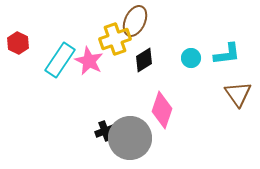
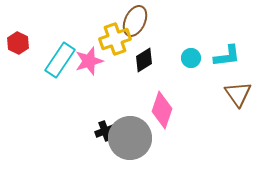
cyan L-shape: moved 2 px down
pink star: rotated 28 degrees clockwise
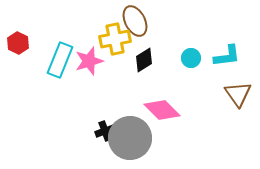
brown ellipse: rotated 52 degrees counterclockwise
yellow cross: rotated 8 degrees clockwise
cyan rectangle: rotated 12 degrees counterclockwise
pink diamond: rotated 63 degrees counterclockwise
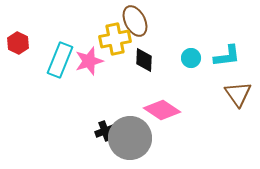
black diamond: rotated 55 degrees counterclockwise
pink diamond: rotated 12 degrees counterclockwise
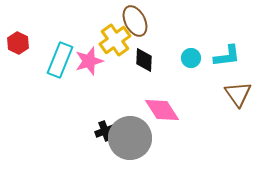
yellow cross: moved 1 px down; rotated 24 degrees counterclockwise
pink diamond: rotated 24 degrees clockwise
